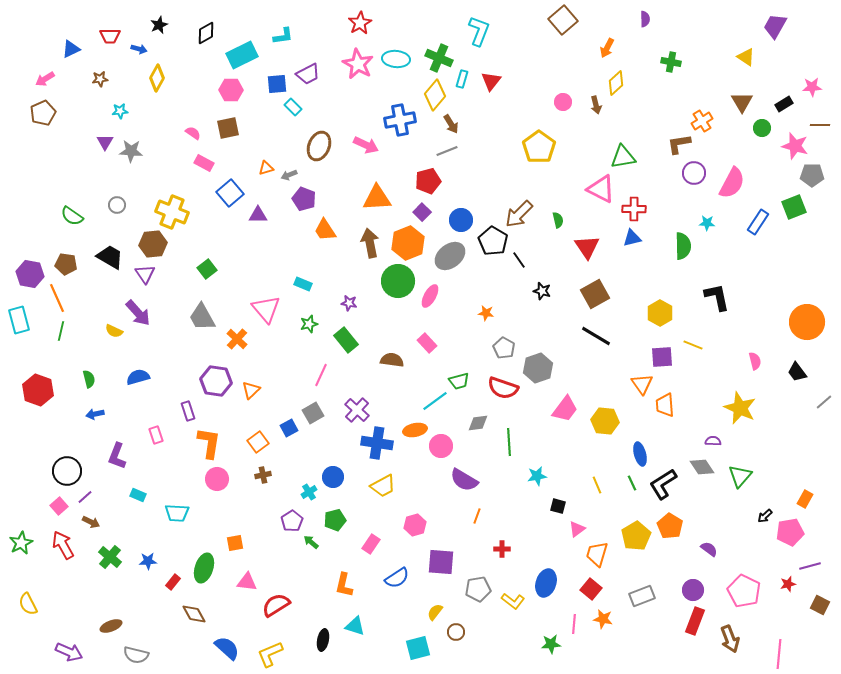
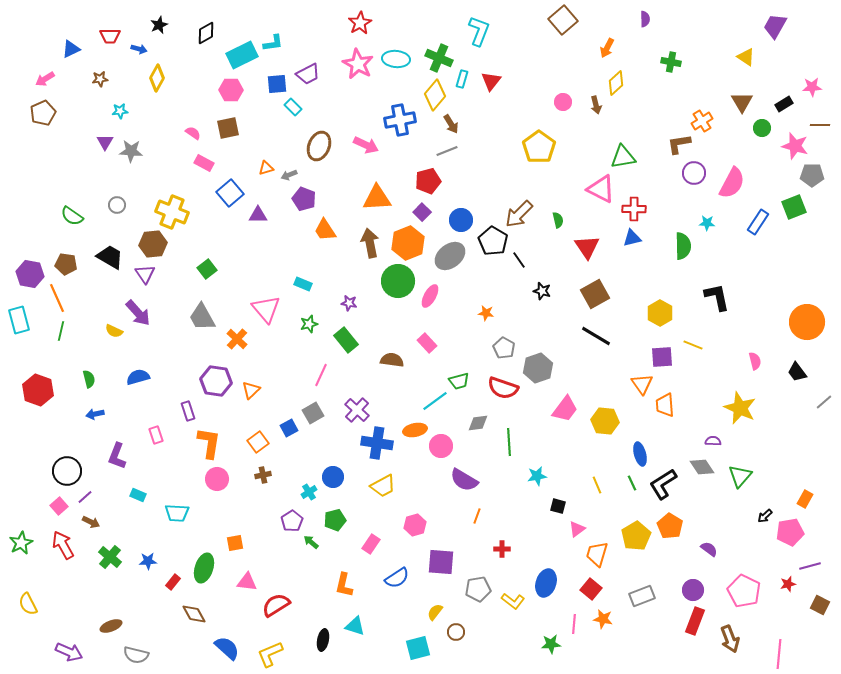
cyan L-shape at (283, 36): moved 10 px left, 7 px down
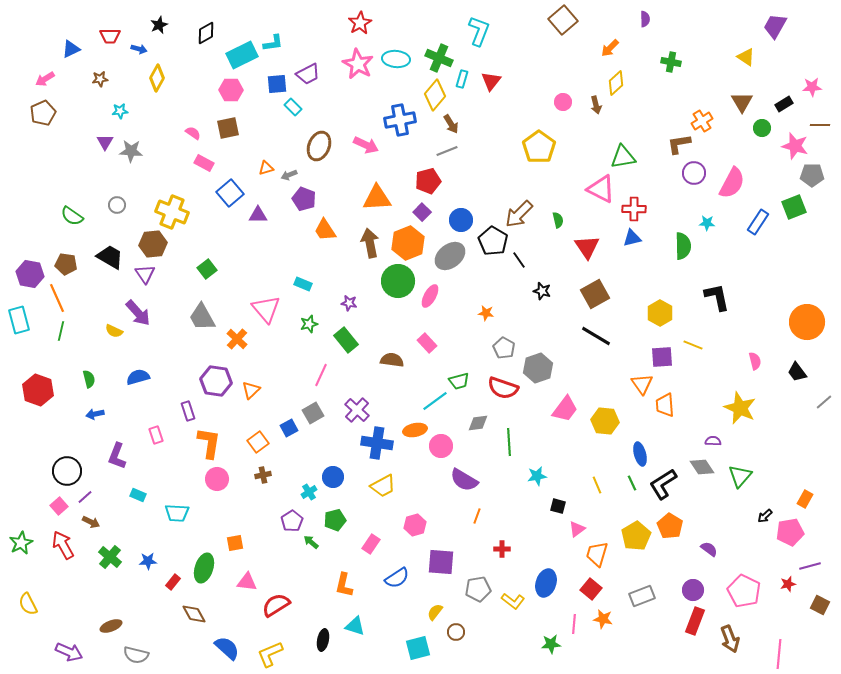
orange arrow at (607, 48): moved 3 px right; rotated 18 degrees clockwise
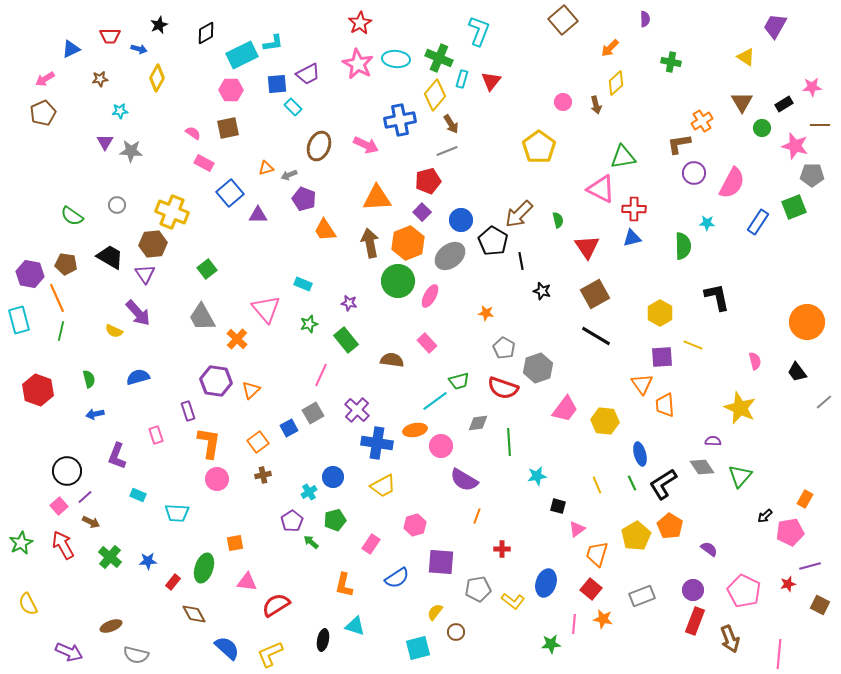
black line at (519, 260): moved 2 px right, 1 px down; rotated 24 degrees clockwise
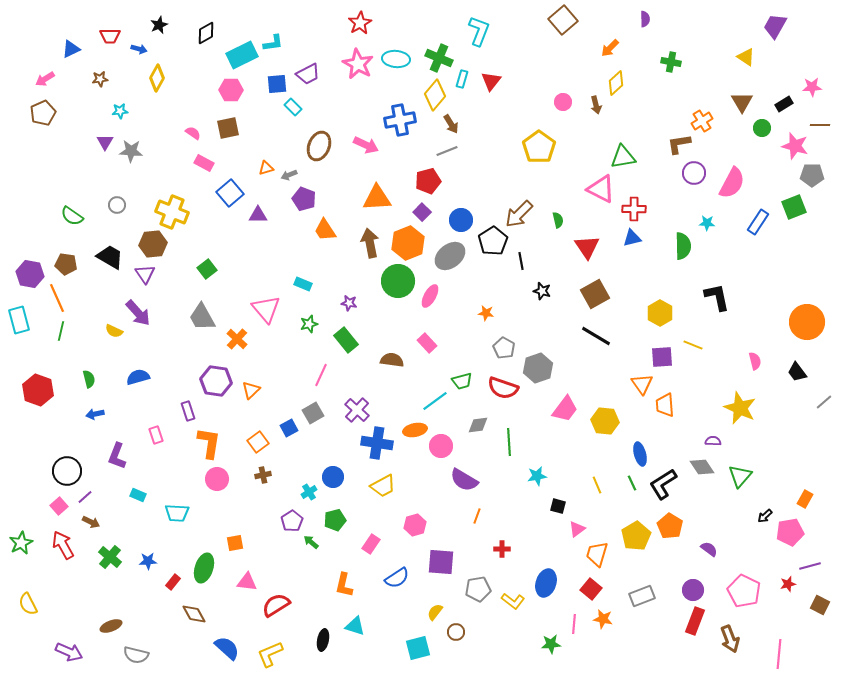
black pentagon at (493, 241): rotated 8 degrees clockwise
green trapezoid at (459, 381): moved 3 px right
gray diamond at (478, 423): moved 2 px down
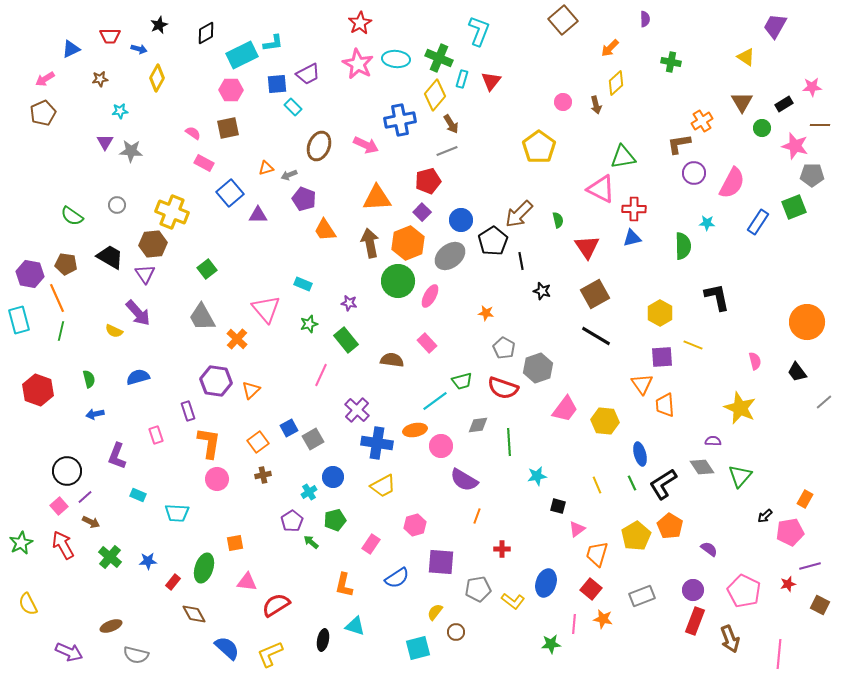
gray square at (313, 413): moved 26 px down
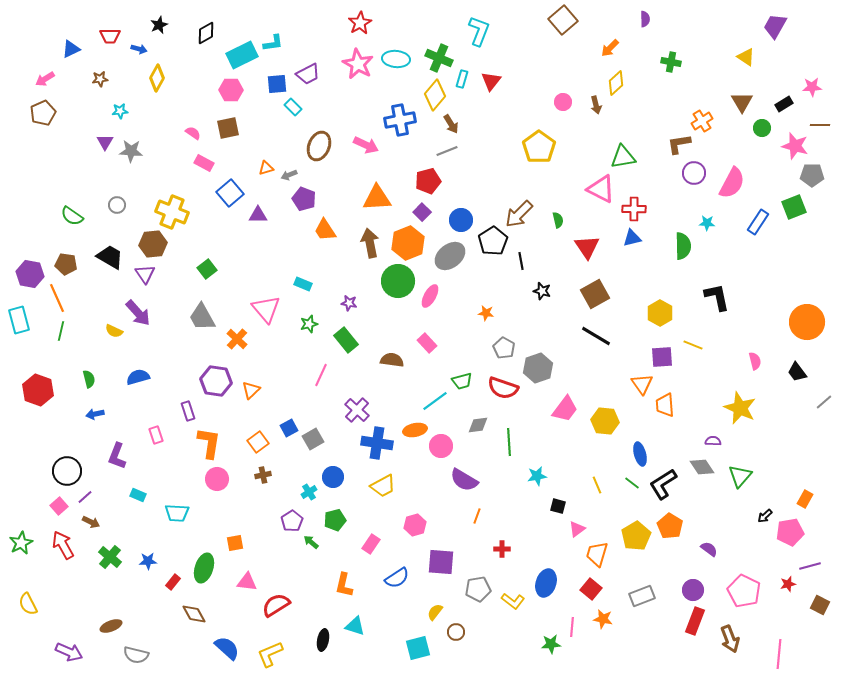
green line at (632, 483): rotated 28 degrees counterclockwise
pink line at (574, 624): moved 2 px left, 3 px down
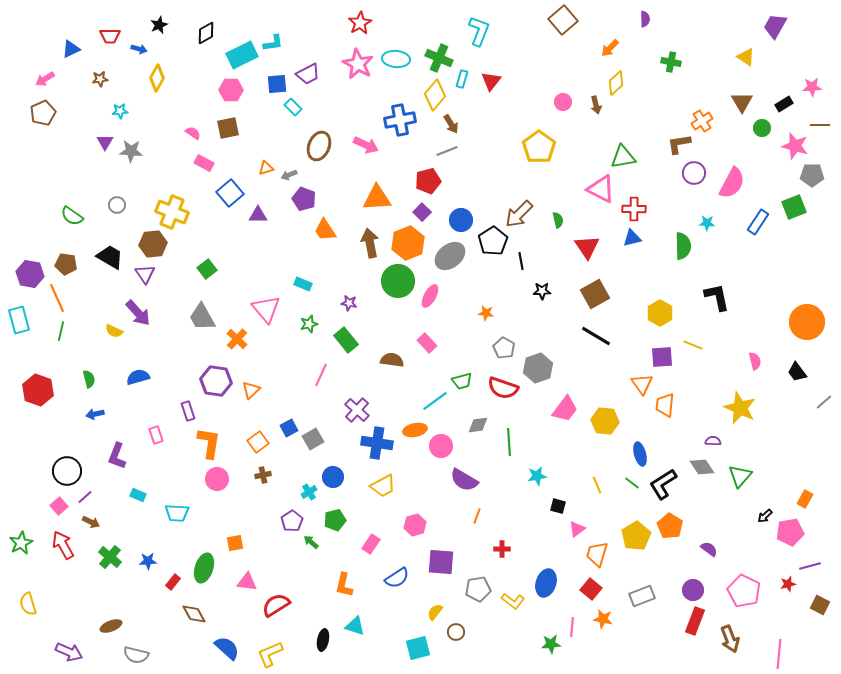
black star at (542, 291): rotated 18 degrees counterclockwise
orange trapezoid at (665, 405): rotated 10 degrees clockwise
yellow semicircle at (28, 604): rotated 10 degrees clockwise
